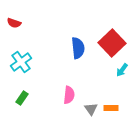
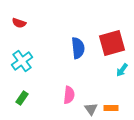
red semicircle: moved 5 px right
red square: rotated 28 degrees clockwise
cyan cross: moved 1 px right, 1 px up
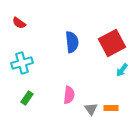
red semicircle: rotated 16 degrees clockwise
red square: rotated 12 degrees counterclockwise
blue semicircle: moved 6 px left, 6 px up
cyan cross: moved 2 px down; rotated 20 degrees clockwise
green rectangle: moved 5 px right
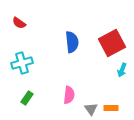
cyan arrow: rotated 16 degrees counterclockwise
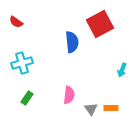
red semicircle: moved 3 px left, 1 px up
red square: moved 12 px left, 19 px up
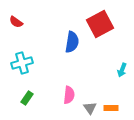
blue semicircle: rotated 15 degrees clockwise
gray triangle: moved 1 px left, 1 px up
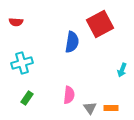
red semicircle: rotated 32 degrees counterclockwise
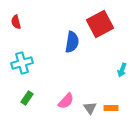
red semicircle: rotated 72 degrees clockwise
pink semicircle: moved 3 px left, 6 px down; rotated 36 degrees clockwise
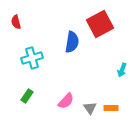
cyan cross: moved 10 px right, 5 px up
green rectangle: moved 2 px up
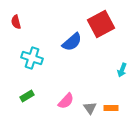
red square: moved 1 px right
blue semicircle: rotated 40 degrees clockwise
cyan cross: rotated 35 degrees clockwise
green rectangle: rotated 24 degrees clockwise
